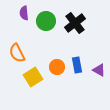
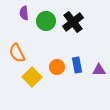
black cross: moved 2 px left, 1 px up
purple triangle: rotated 32 degrees counterclockwise
yellow square: moved 1 px left; rotated 12 degrees counterclockwise
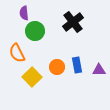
green circle: moved 11 px left, 10 px down
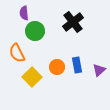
purple triangle: rotated 40 degrees counterclockwise
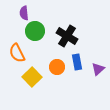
black cross: moved 6 px left, 14 px down; rotated 20 degrees counterclockwise
blue rectangle: moved 3 px up
purple triangle: moved 1 px left, 1 px up
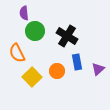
orange circle: moved 4 px down
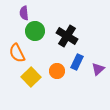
blue rectangle: rotated 35 degrees clockwise
yellow square: moved 1 px left
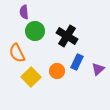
purple semicircle: moved 1 px up
